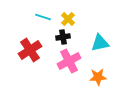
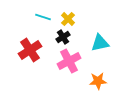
black cross: rotated 24 degrees counterclockwise
orange star: moved 4 px down
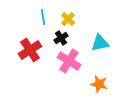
cyan line: rotated 63 degrees clockwise
black cross: moved 2 px left, 1 px down
pink cross: rotated 30 degrees counterclockwise
orange star: moved 1 px right, 3 px down; rotated 18 degrees clockwise
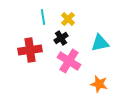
red cross: rotated 25 degrees clockwise
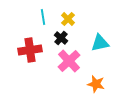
black cross: rotated 16 degrees counterclockwise
pink cross: rotated 15 degrees clockwise
orange star: moved 3 px left
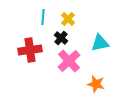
cyan line: rotated 14 degrees clockwise
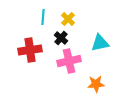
pink cross: rotated 30 degrees clockwise
orange star: rotated 18 degrees counterclockwise
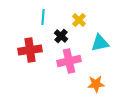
yellow cross: moved 11 px right, 1 px down
black cross: moved 2 px up
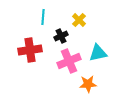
black cross: rotated 24 degrees clockwise
cyan triangle: moved 2 px left, 10 px down
pink cross: rotated 10 degrees counterclockwise
orange star: moved 8 px left
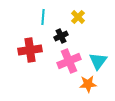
yellow cross: moved 1 px left, 3 px up
cyan triangle: moved 8 px down; rotated 42 degrees counterclockwise
